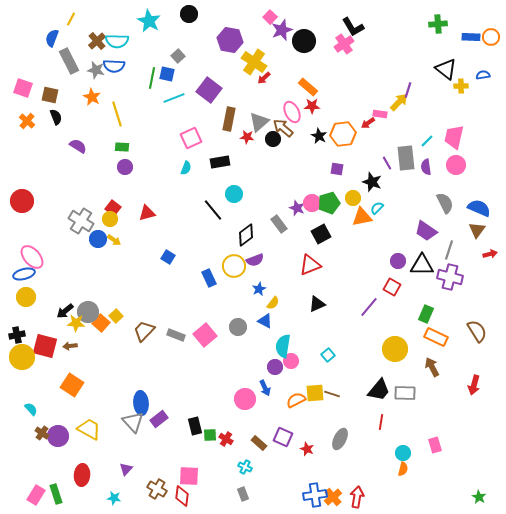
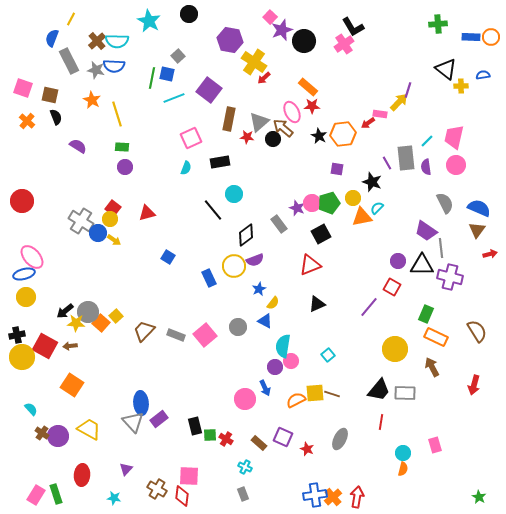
orange star at (92, 97): moved 3 px down
blue circle at (98, 239): moved 6 px up
gray line at (449, 250): moved 8 px left, 2 px up; rotated 24 degrees counterclockwise
red square at (45, 346): rotated 15 degrees clockwise
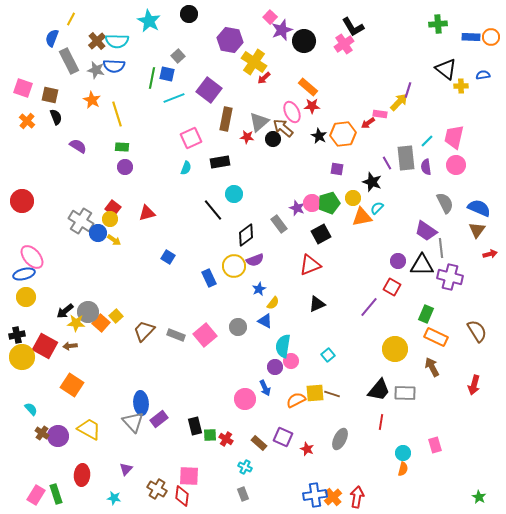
brown rectangle at (229, 119): moved 3 px left
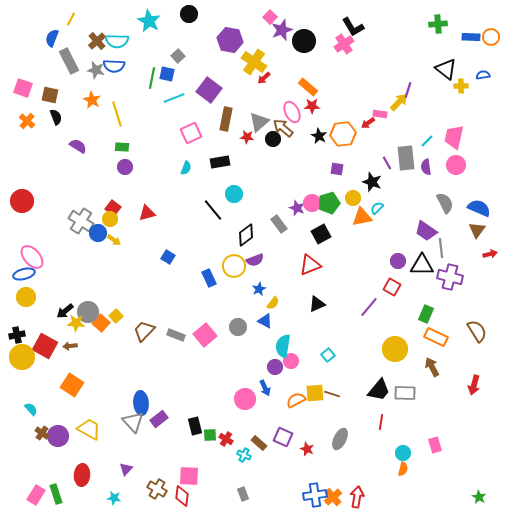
pink square at (191, 138): moved 5 px up
cyan cross at (245, 467): moved 1 px left, 12 px up
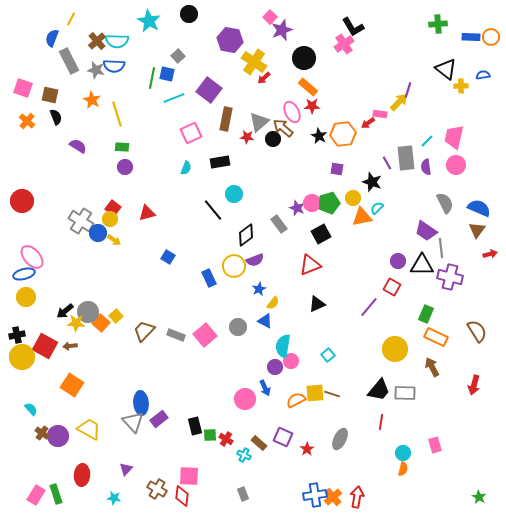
black circle at (304, 41): moved 17 px down
red star at (307, 449): rotated 16 degrees clockwise
